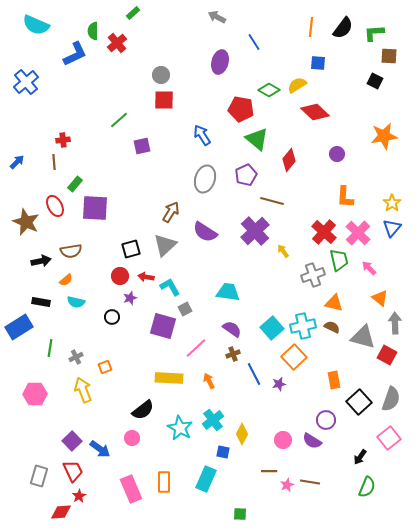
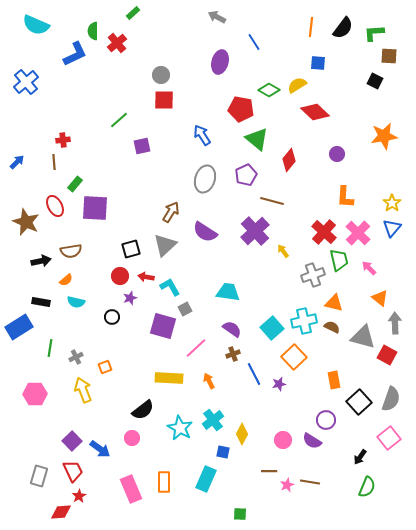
cyan cross at (303, 326): moved 1 px right, 5 px up
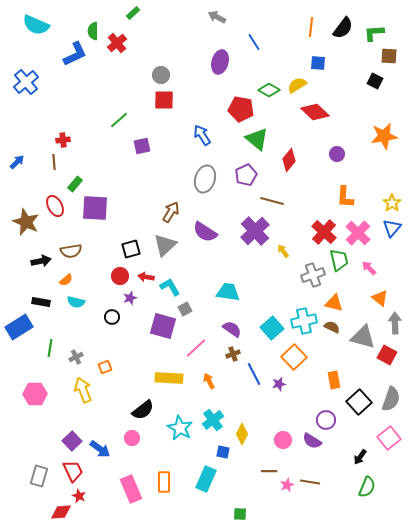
red star at (79, 496): rotated 16 degrees counterclockwise
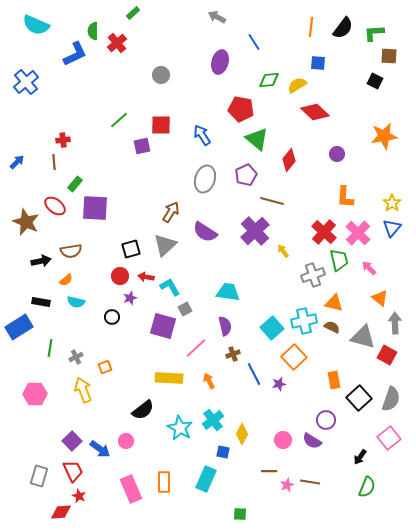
green diamond at (269, 90): moved 10 px up; rotated 35 degrees counterclockwise
red square at (164, 100): moved 3 px left, 25 px down
red ellipse at (55, 206): rotated 25 degrees counterclockwise
purple semicircle at (232, 329): moved 7 px left, 3 px up; rotated 42 degrees clockwise
black square at (359, 402): moved 4 px up
pink circle at (132, 438): moved 6 px left, 3 px down
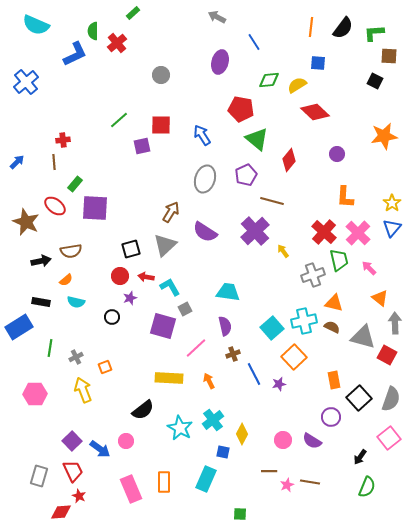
purple circle at (326, 420): moved 5 px right, 3 px up
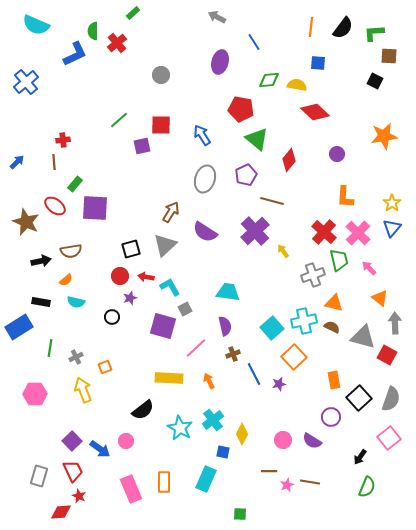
yellow semicircle at (297, 85): rotated 42 degrees clockwise
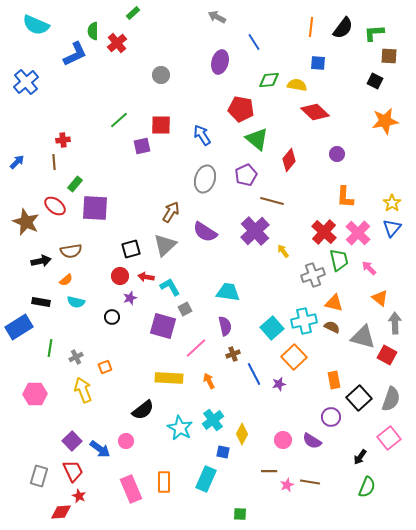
orange star at (384, 136): moved 1 px right, 15 px up
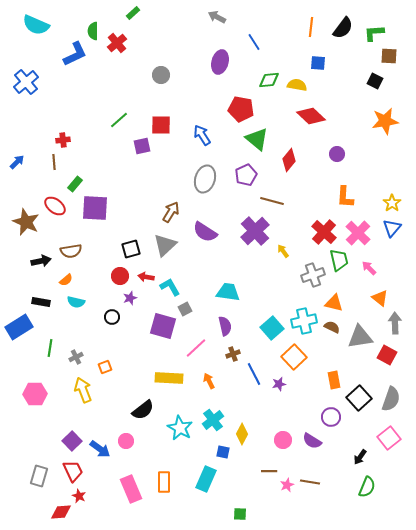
red diamond at (315, 112): moved 4 px left, 4 px down
gray triangle at (363, 337): moved 3 px left; rotated 24 degrees counterclockwise
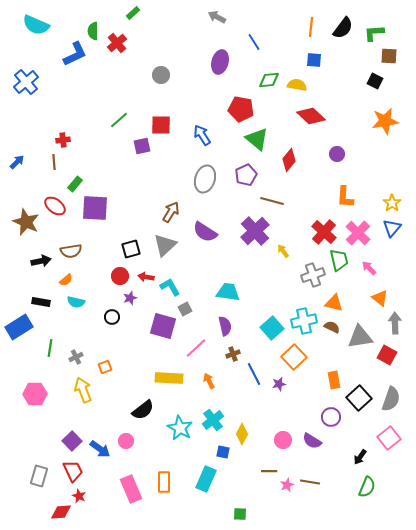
blue square at (318, 63): moved 4 px left, 3 px up
